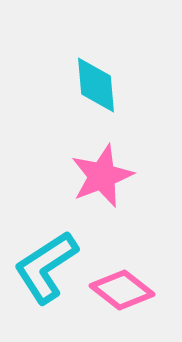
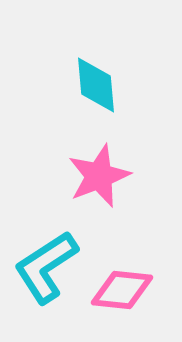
pink star: moved 3 px left
pink diamond: rotated 32 degrees counterclockwise
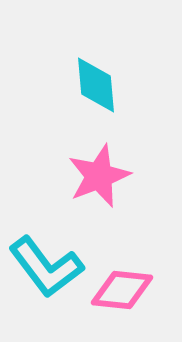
cyan L-shape: rotated 94 degrees counterclockwise
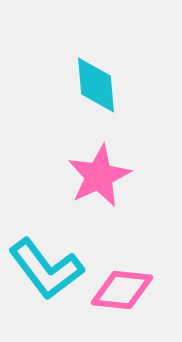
pink star: rotated 4 degrees counterclockwise
cyan L-shape: moved 2 px down
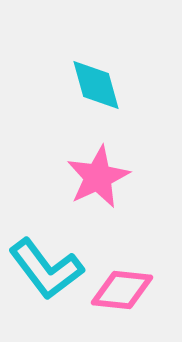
cyan diamond: rotated 10 degrees counterclockwise
pink star: moved 1 px left, 1 px down
